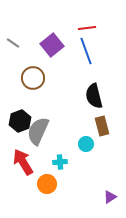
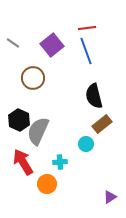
black hexagon: moved 1 px left, 1 px up; rotated 15 degrees counterclockwise
brown rectangle: moved 2 px up; rotated 66 degrees clockwise
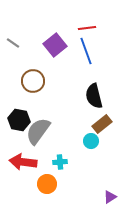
purple square: moved 3 px right
brown circle: moved 3 px down
black hexagon: rotated 15 degrees counterclockwise
gray semicircle: rotated 12 degrees clockwise
cyan circle: moved 5 px right, 3 px up
red arrow: rotated 52 degrees counterclockwise
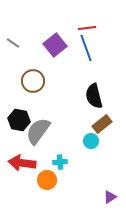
blue line: moved 3 px up
red arrow: moved 1 px left, 1 px down
orange circle: moved 4 px up
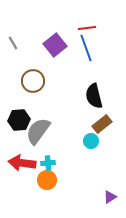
gray line: rotated 24 degrees clockwise
black hexagon: rotated 15 degrees counterclockwise
cyan cross: moved 12 px left, 1 px down
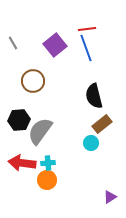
red line: moved 1 px down
gray semicircle: moved 2 px right
cyan circle: moved 2 px down
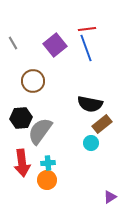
black semicircle: moved 4 px left, 8 px down; rotated 65 degrees counterclockwise
black hexagon: moved 2 px right, 2 px up
red arrow: rotated 104 degrees counterclockwise
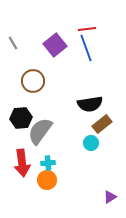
black semicircle: rotated 20 degrees counterclockwise
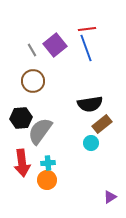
gray line: moved 19 px right, 7 px down
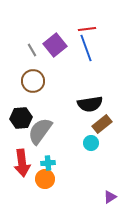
orange circle: moved 2 px left, 1 px up
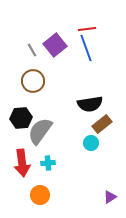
orange circle: moved 5 px left, 16 px down
